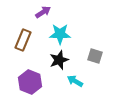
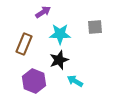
brown rectangle: moved 1 px right, 4 px down
gray square: moved 29 px up; rotated 21 degrees counterclockwise
purple hexagon: moved 4 px right, 1 px up
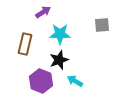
gray square: moved 7 px right, 2 px up
brown rectangle: moved 1 px right; rotated 10 degrees counterclockwise
purple hexagon: moved 7 px right
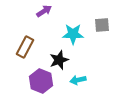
purple arrow: moved 1 px right, 1 px up
cyan star: moved 13 px right
brown rectangle: moved 3 px down; rotated 15 degrees clockwise
cyan arrow: moved 3 px right, 1 px up; rotated 42 degrees counterclockwise
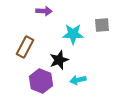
purple arrow: rotated 35 degrees clockwise
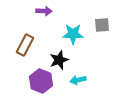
brown rectangle: moved 2 px up
